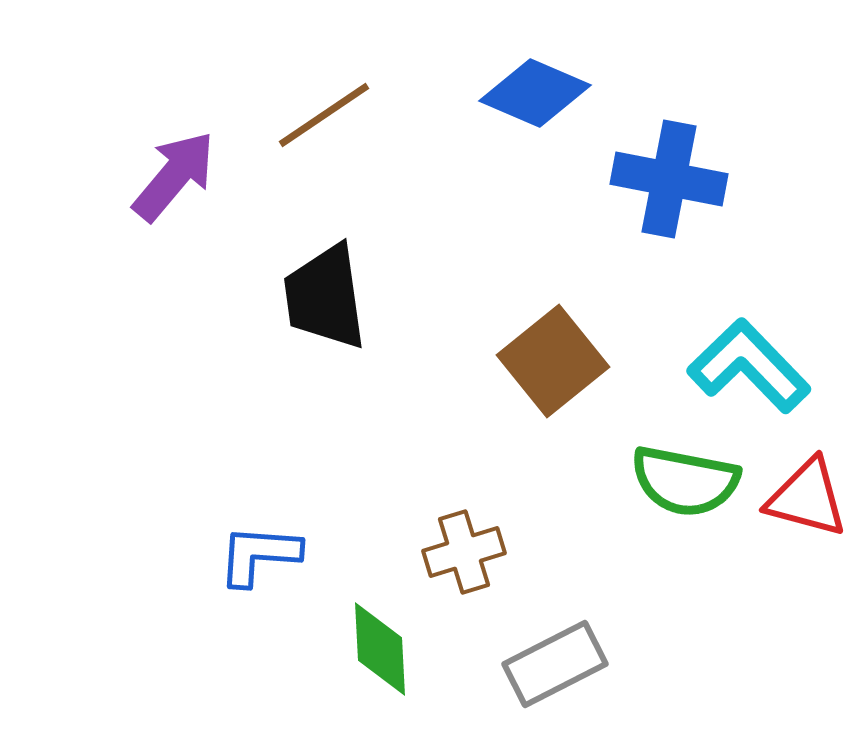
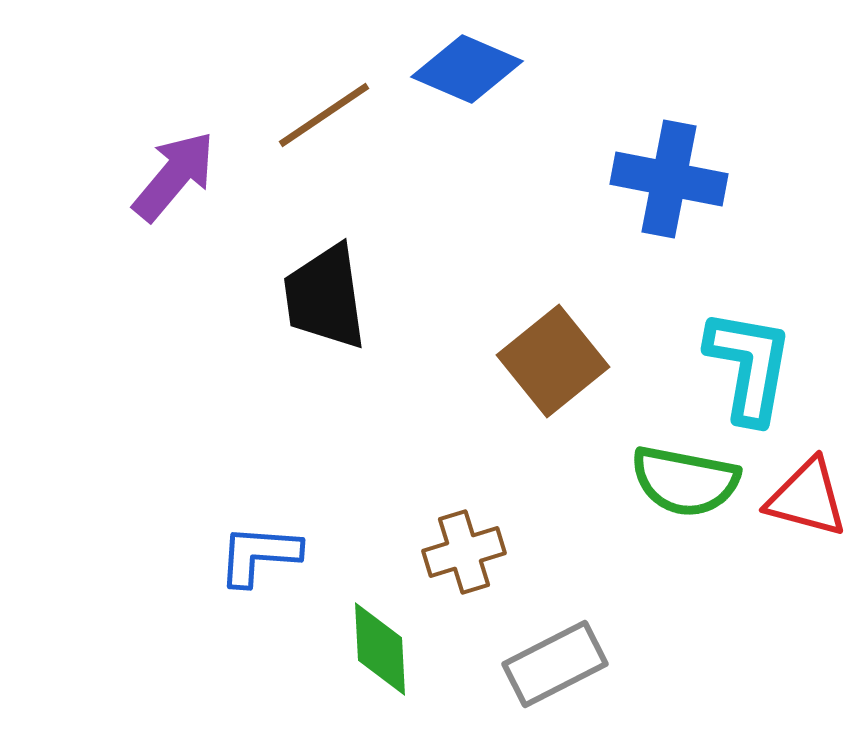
blue diamond: moved 68 px left, 24 px up
cyan L-shape: rotated 54 degrees clockwise
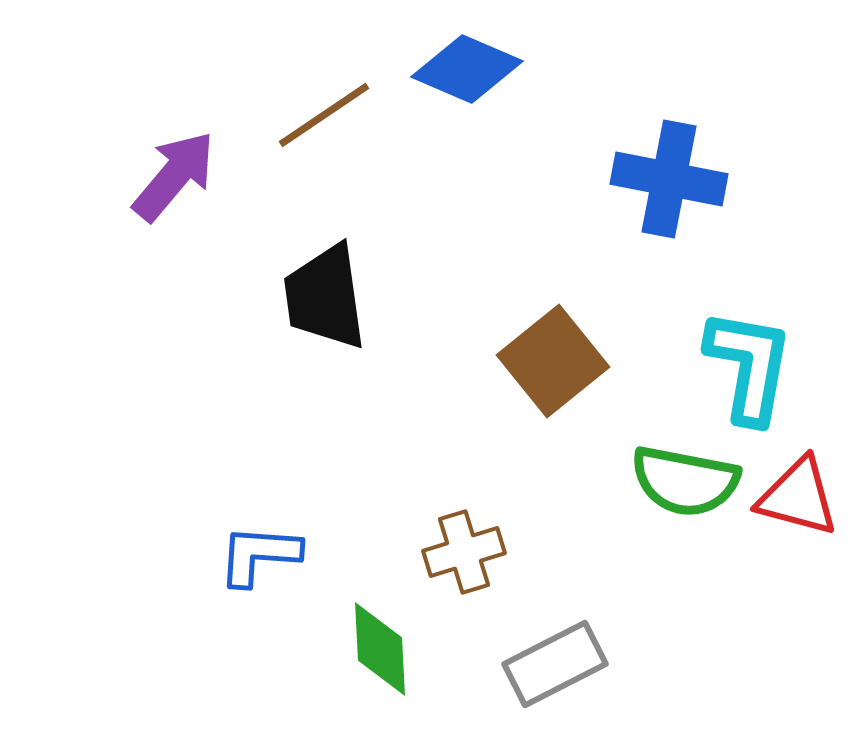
red triangle: moved 9 px left, 1 px up
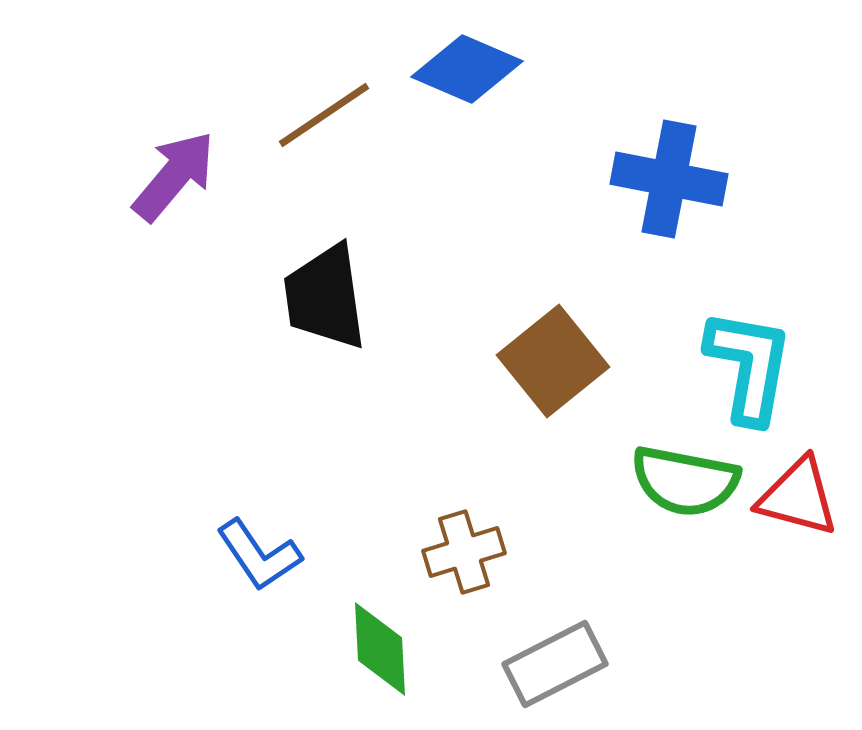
blue L-shape: rotated 128 degrees counterclockwise
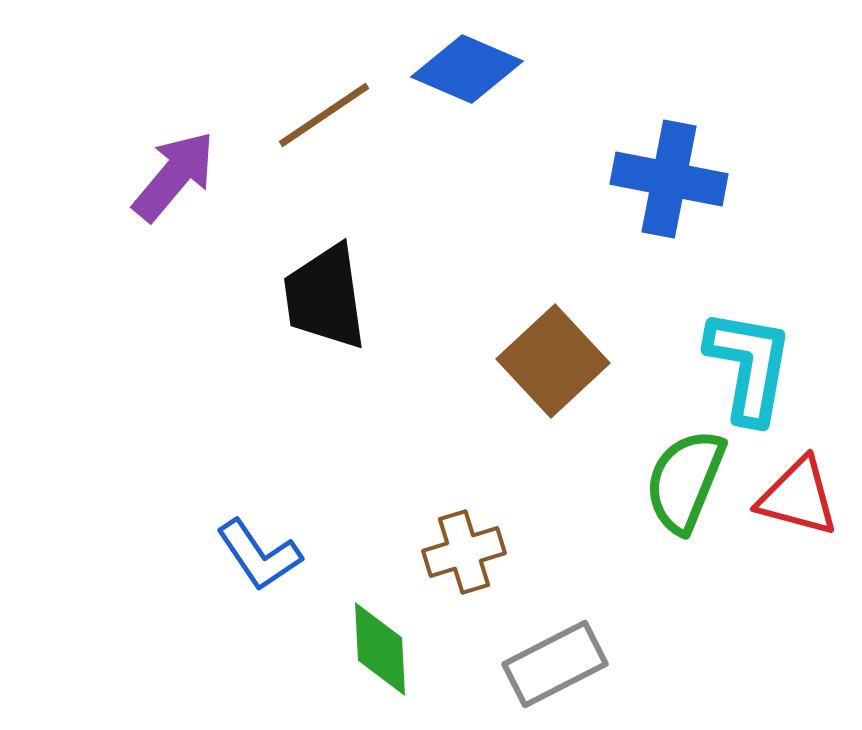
brown square: rotated 4 degrees counterclockwise
green semicircle: rotated 101 degrees clockwise
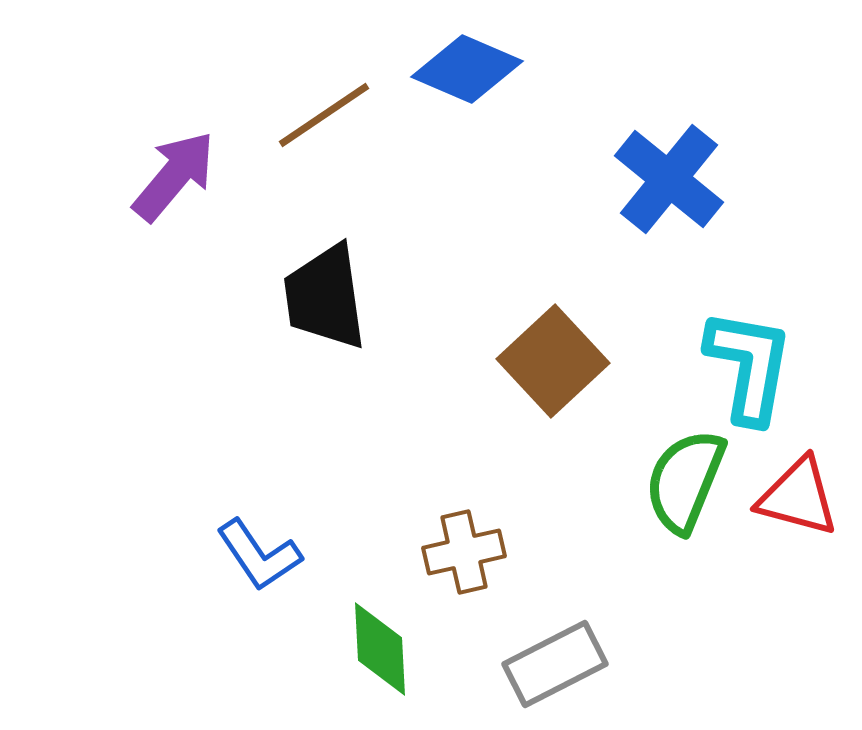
blue cross: rotated 28 degrees clockwise
brown cross: rotated 4 degrees clockwise
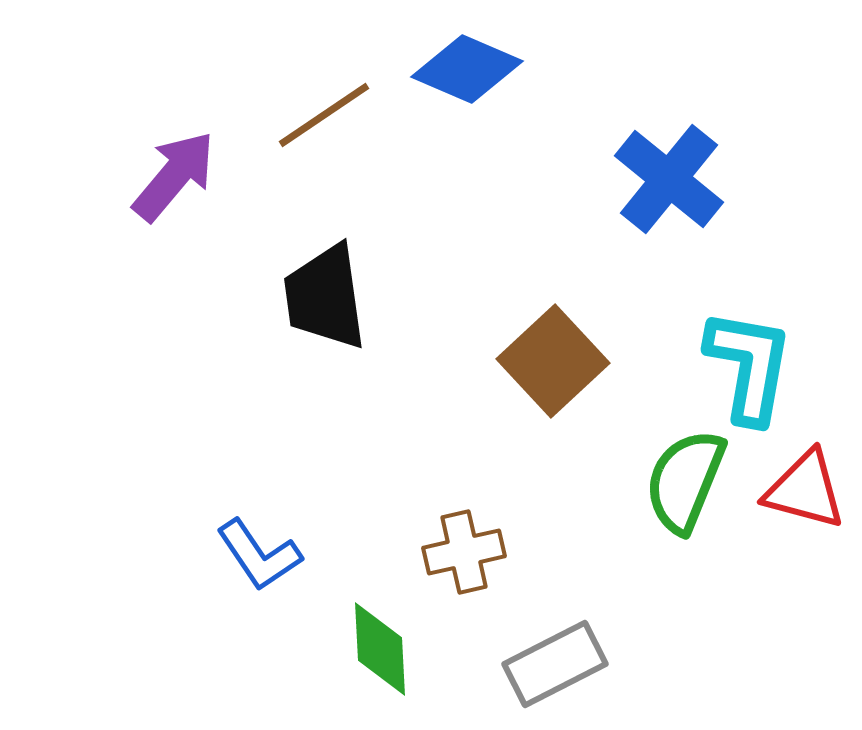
red triangle: moved 7 px right, 7 px up
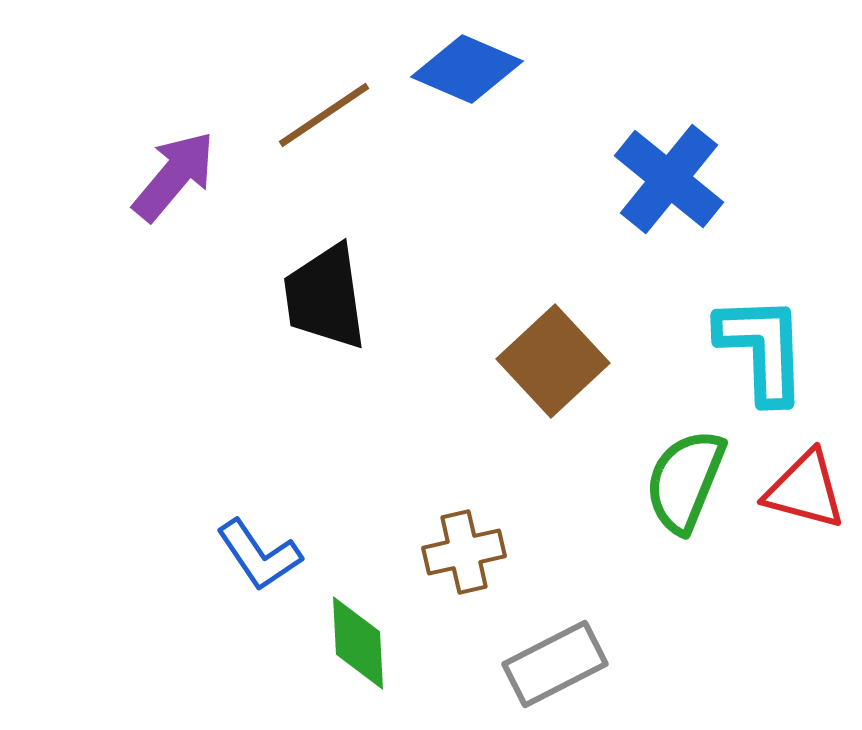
cyan L-shape: moved 13 px right, 17 px up; rotated 12 degrees counterclockwise
green diamond: moved 22 px left, 6 px up
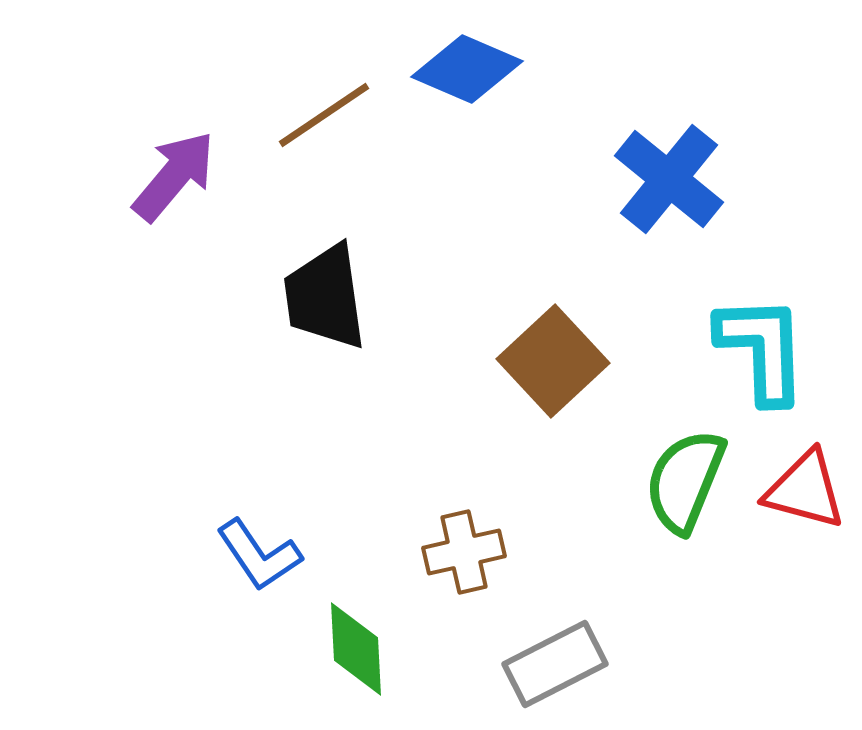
green diamond: moved 2 px left, 6 px down
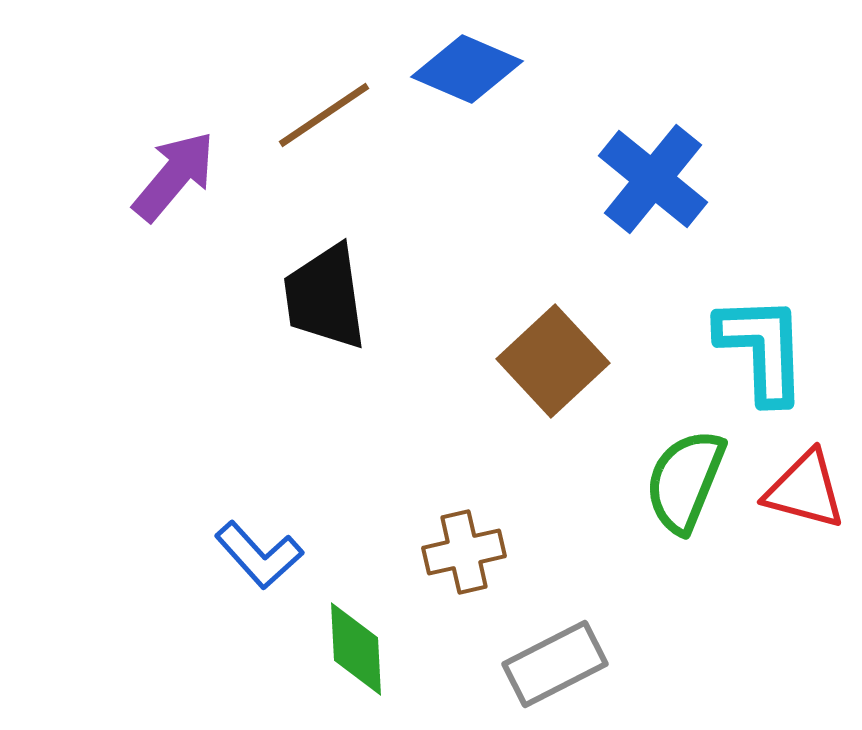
blue cross: moved 16 px left
blue L-shape: rotated 8 degrees counterclockwise
